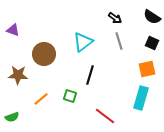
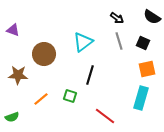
black arrow: moved 2 px right
black square: moved 9 px left
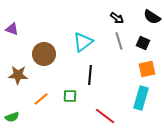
purple triangle: moved 1 px left, 1 px up
black line: rotated 12 degrees counterclockwise
green square: rotated 16 degrees counterclockwise
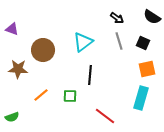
brown circle: moved 1 px left, 4 px up
brown star: moved 6 px up
orange line: moved 4 px up
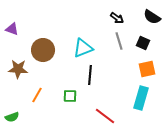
cyan triangle: moved 6 px down; rotated 15 degrees clockwise
orange line: moved 4 px left; rotated 21 degrees counterclockwise
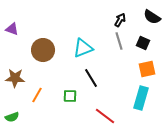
black arrow: moved 3 px right, 2 px down; rotated 96 degrees counterclockwise
brown star: moved 3 px left, 9 px down
black line: moved 1 px right, 3 px down; rotated 36 degrees counterclockwise
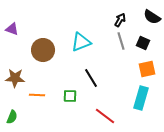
gray line: moved 2 px right
cyan triangle: moved 2 px left, 6 px up
orange line: rotated 63 degrees clockwise
green semicircle: rotated 48 degrees counterclockwise
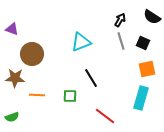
brown circle: moved 11 px left, 4 px down
green semicircle: rotated 48 degrees clockwise
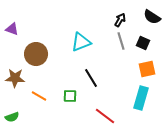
brown circle: moved 4 px right
orange line: moved 2 px right, 1 px down; rotated 28 degrees clockwise
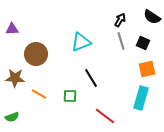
purple triangle: rotated 24 degrees counterclockwise
orange line: moved 2 px up
